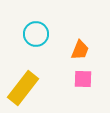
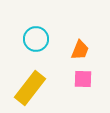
cyan circle: moved 5 px down
yellow rectangle: moved 7 px right
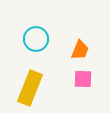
yellow rectangle: rotated 16 degrees counterclockwise
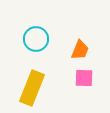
pink square: moved 1 px right, 1 px up
yellow rectangle: moved 2 px right
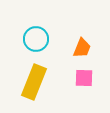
orange trapezoid: moved 2 px right, 2 px up
yellow rectangle: moved 2 px right, 6 px up
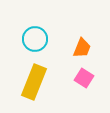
cyan circle: moved 1 px left
pink square: rotated 30 degrees clockwise
